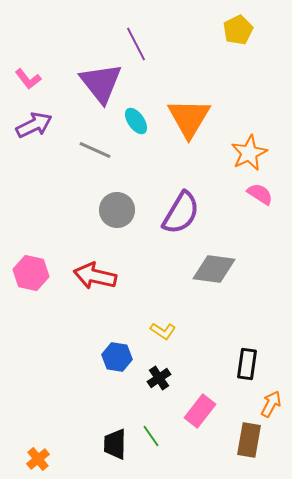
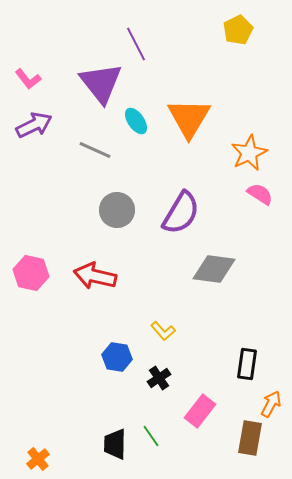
yellow L-shape: rotated 15 degrees clockwise
brown rectangle: moved 1 px right, 2 px up
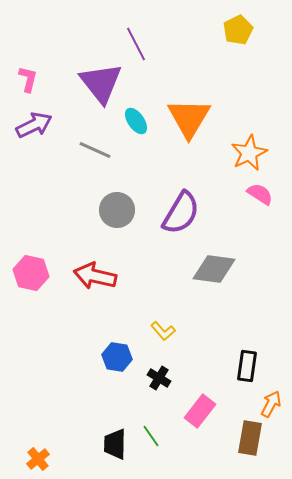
pink L-shape: rotated 128 degrees counterclockwise
black rectangle: moved 2 px down
black cross: rotated 25 degrees counterclockwise
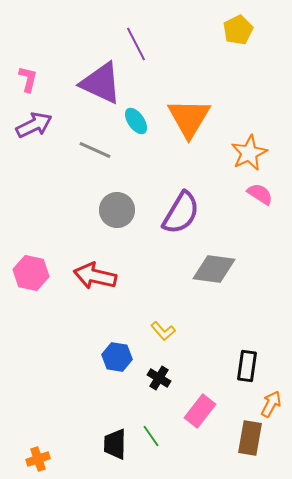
purple triangle: rotated 27 degrees counterclockwise
orange cross: rotated 20 degrees clockwise
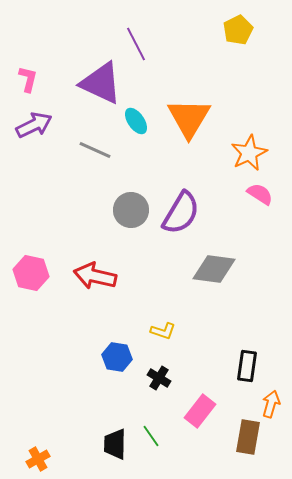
gray circle: moved 14 px right
yellow L-shape: rotated 30 degrees counterclockwise
orange arrow: rotated 12 degrees counterclockwise
brown rectangle: moved 2 px left, 1 px up
orange cross: rotated 10 degrees counterclockwise
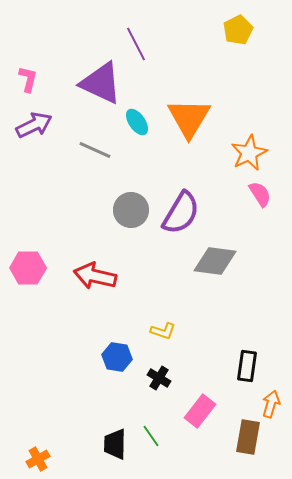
cyan ellipse: moved 1 px right, 1 px down
pink semicircle: rotated 24 degrees clockwise
gray diamond: moved 1 px right, 8 px up
pink hexagon: moved 3 px left, 5 px up; rotated 12 degrees counterclockwise
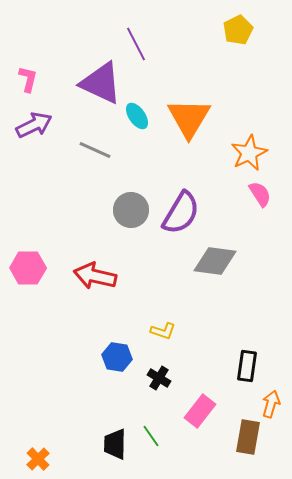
cyan ellipse: moved 6 px up
orange cross: rotated 15 degrees counterclockwise
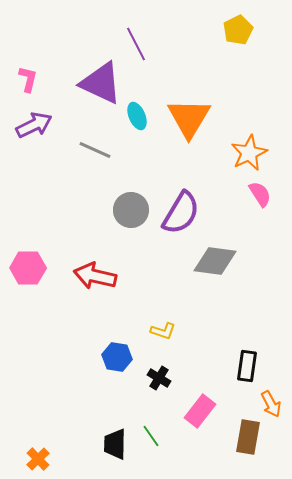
cyan ellipse: rotated 12 degrees clockwise
orange arrow: rotated 136 degrees clockwise
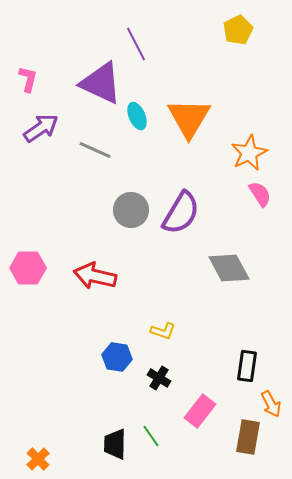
purple arrow: moved 7 px right, 3 px down; rotated 9 degrees counterclockwise
gray diamond: moved 14 px right, 7 px down; rotated 54 degrees clockwise
